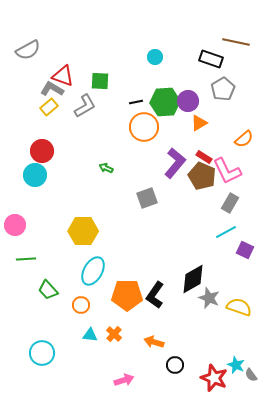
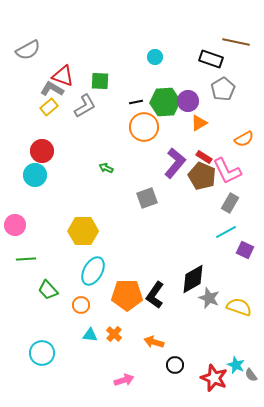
orange semicircle at (244, 139): rotated 12 degrees clockwise
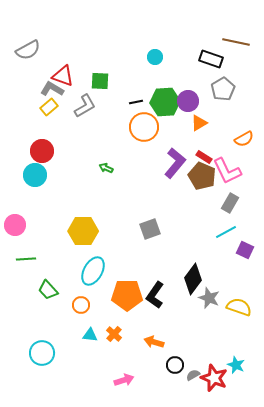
gray square at (147, 198): moved 3 px right, 31 px down
black diamond at (193, 279): rotated 24 degrees counterclockwise
gray semicircle at (251, 375): moved 58 px left; rotated 96 degrees clockwise
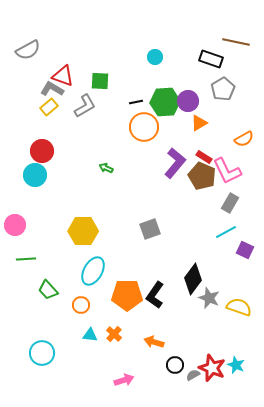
red star at (214, 378): moved 2 px left, 10 px up
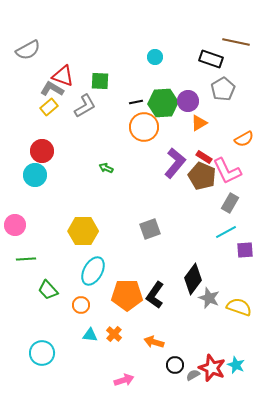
green hexagon at (165, 102): moved 2 px left, 1 px down
purple square at (245, 250): rotated 30 degrees counterclockwise
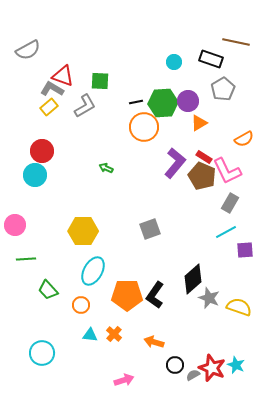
cyan circle at (155, 57): moved 19 px right, 5 px down
black diamond at (193, 279): rotated 12 degrees clockwise
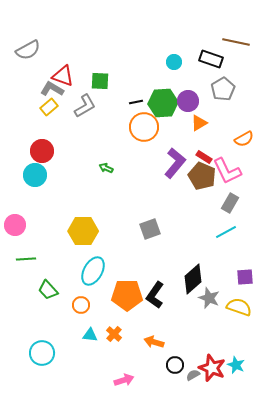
purple square at (245, 250): moved 27 px down
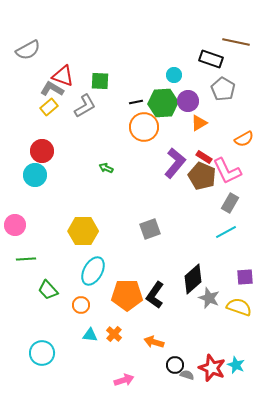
cyan circle at (174, 62): moved 13 px down
gray pentagon at (223, 89): rotated 10 degrees counterclockwise
gray semicircle at (193, 375): moved 6 px left; rotated 48 degrees clockwise
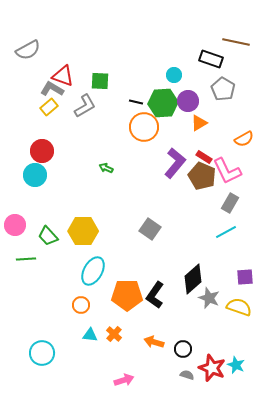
black line at (136, 102): rotated 24 degrees clockwise
gray square at (150, 229): rotated 35 degrees counterclockwise
green trapezoid at (48, 290): moved 54 px up
black circle at (175, 365): moved 8 px right, 16 px up
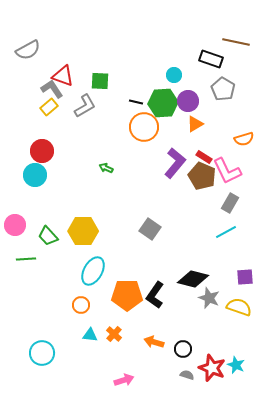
gray L-shape at (52, 89): rotated 25 degrees clockwise
orange triangle at (199, 123): moved 4 px left, 1 px down
orange semicircle at (244, 139): rotated 12 degrees clockwise
black diamond at (193, 279): rotated 56 degrees clockwise
